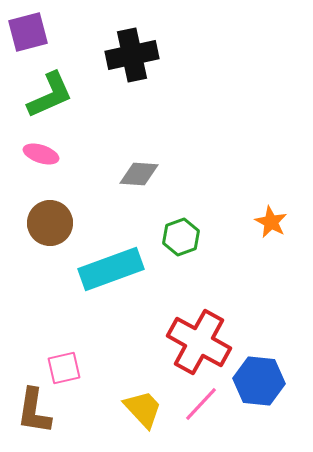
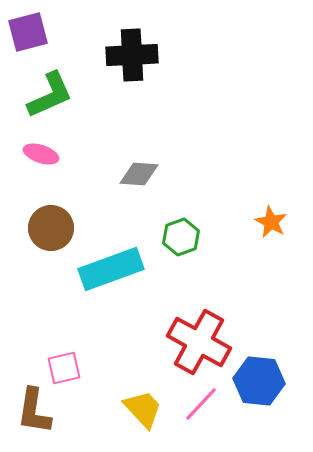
black cross: rotated 9 degrees clockwise
brown circle: moved 1 px right, 5 px down
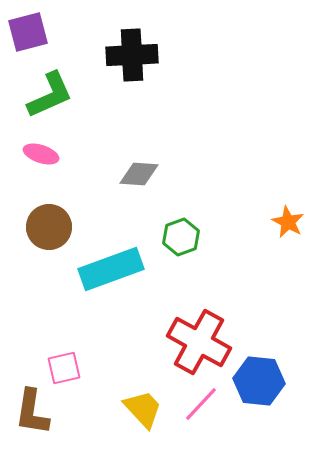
orange star: moved 17 px right
brown circle: moved 2 px left, 1 px up
brown L-shape: moved 2 px left, 1 px down
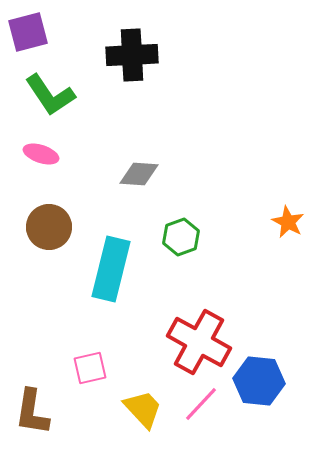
green L-shape: rotated 80 degrees clockwise
cyan rectangle: rotated 56 degrees counterclockwise
pink square: moved 26 px right
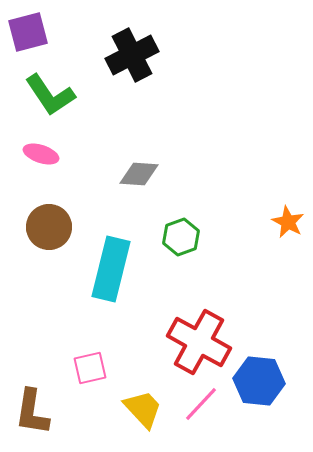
black cross: rotated 24 degrees counterclockwise
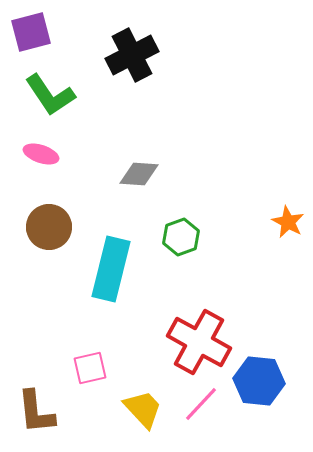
purple square: moved 3 px right
brown L-shape: moved 4 px right; rotated 15 degrees counterclockwise
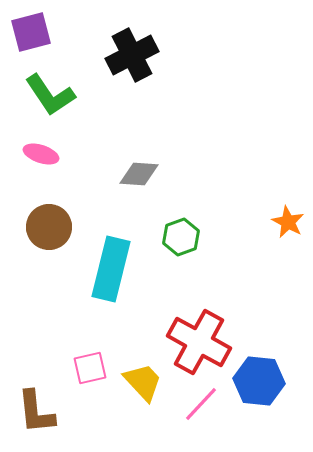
yellow trapezoid: moved 27 px up
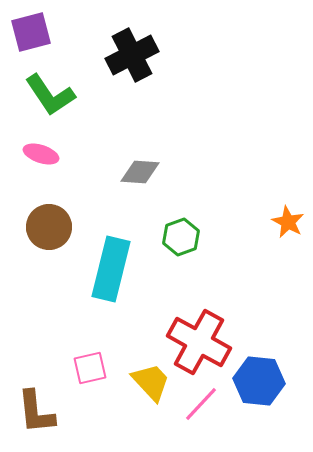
gray diamond: moved 1 px right, 2 px up
yellow trapezoid: moved 8 px right
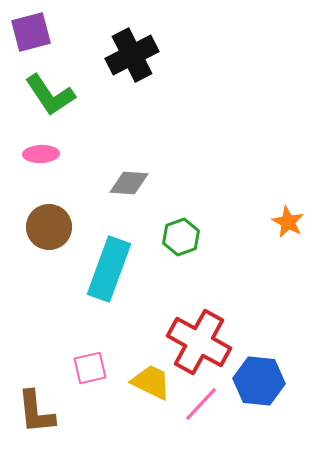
pink ellipse: rotated 20 degrees counterclockwise
gray diamond: moved 11 px left, 11 px down
cyan rectangle: moved 2 px left; rotated 6 degrees clockwise
yellow trapezoid: rotated 21 degrees counterclockwise
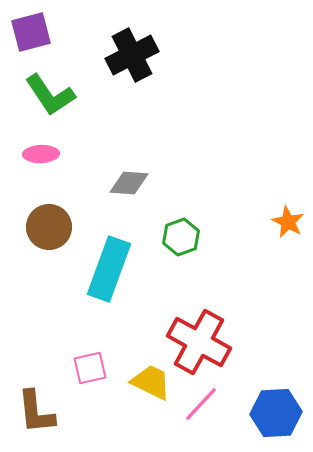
blue hexagon: moved 17 px right, 32 px down; rotated 9 degrees counterclockwise
